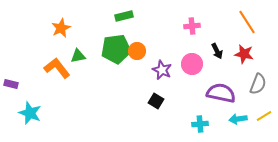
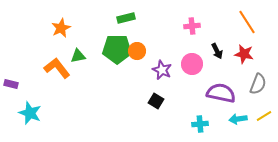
green rectangle: moved 2 px right, 2 px down
green pentagon: moved 1 px right; rotated 8 degrees clockwise
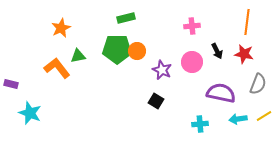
orange line: rotated 40 degrees clockwise
pink circle: moved 2 px up
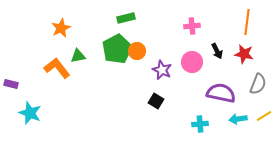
green pentagon: rotated 28 degrees counterclockwise
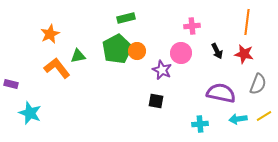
orange star: moved 11 px left, 6 px down
pink circle: moved 11 px left, 9 px up
black square: rotated 21 degrees counterclockwise
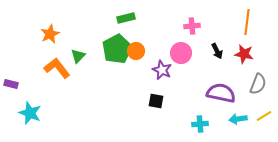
orange circle: moved 1 px left
green triangle: rotated 35 degrees counterclockwise
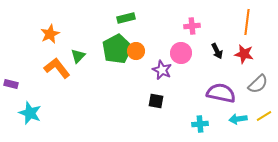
gray semicircle: rotated 25 degrees clockwise
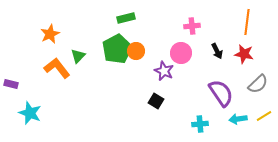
purple star: moved 2 px right, 1 px down
purple semicircle: rotated 44 degrees clockwise
black square: rotated 21 degrees clockwise
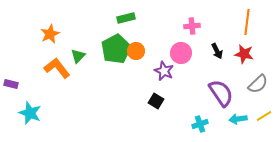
green pentagon: moved 1 px left
cyan cross: rotated 14 degrees counterclockwise
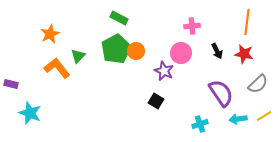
green rectangle: moved 7 px left; rotated 42 degrees clockwise
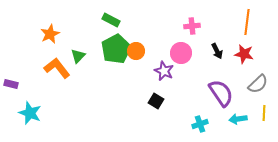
green rectangle: moved 8 px left, 2 px down
yellow line: moved 3 px up; rotated 56 degrees counterclockwise
